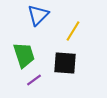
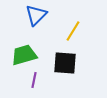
blue triangle: moved 2 px left
green trapezoid: rotated 88 degrees counterclockwise
purple line: rotated 42 degrees counterclockwise
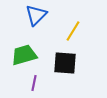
purple line: moved 3 px down
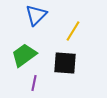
green trapezoid: rotated 20 degrees counterclockwise
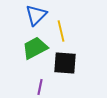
yellow line: moved 12 px left; rotated 45 degrees counterclockwise
green trapezoid: moved 11 px right, 7 px up; rotated 8 degrees clockwise
purple line: moved 6 px right, 4 px down
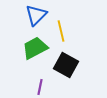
black square: moved 1 px right, 2 px down; rotated 25 degrees clockwise
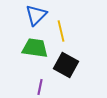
green trapezoid: rotated 36 degrees clockwise
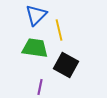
yellow line: moved 2 px left, 1 px up
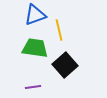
blue triangle: moved 1 px left; rotated 25 degrees clockwise
black square: moved 1 px left; rotated 20 degrees clockwise
purple line: moved 7 px left; rotated 70 degrees clockwise
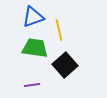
blue triangle: moved 2 px left, 2 px down
purple line: moved 1 px left, 2 px up
